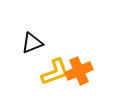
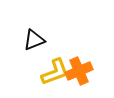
black triangle: moved 2 px right, 3 px up
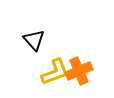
black triangle: rotated 50 degrees counterclockwise
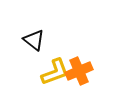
black triangle: rotated 10 degrees counterclockwise
